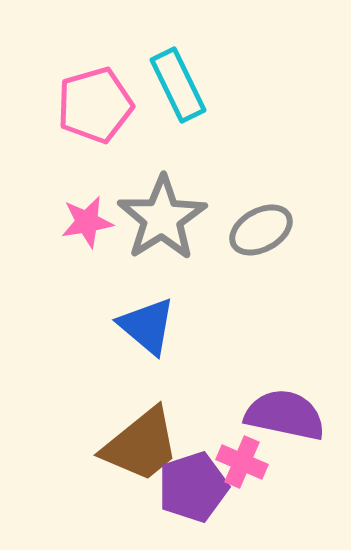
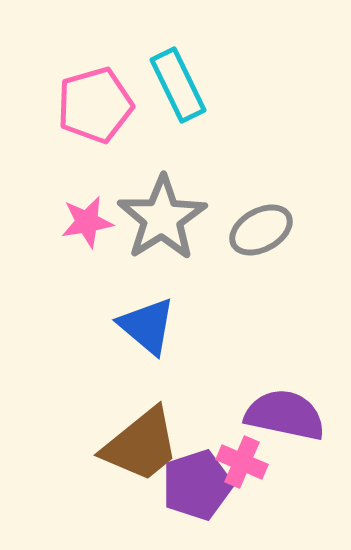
purple pentagon: moved 4 px right, 2 px up
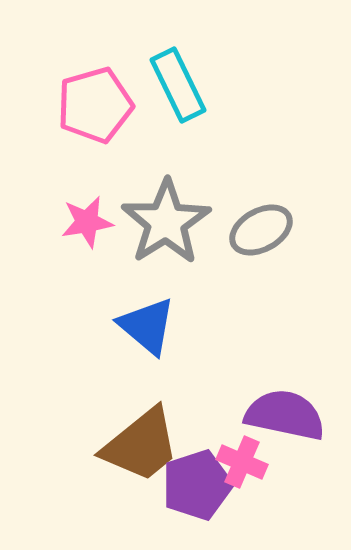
gray star: moved 4 px right, 4 px down
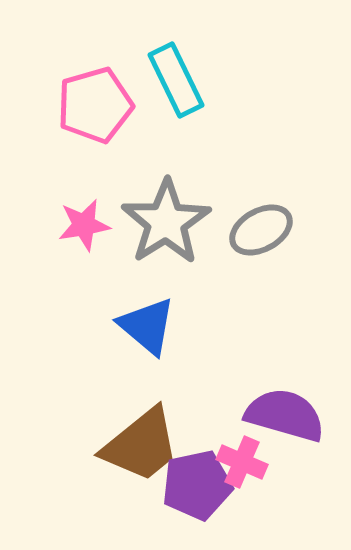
cyan rectangle: moved 2 px left, 5 px up
pink star: moved 3 px left, 3 px down
purple semicircle: rotated 4 degrees clockwise
purple pentagon: rotated 6 degrees clockwise
